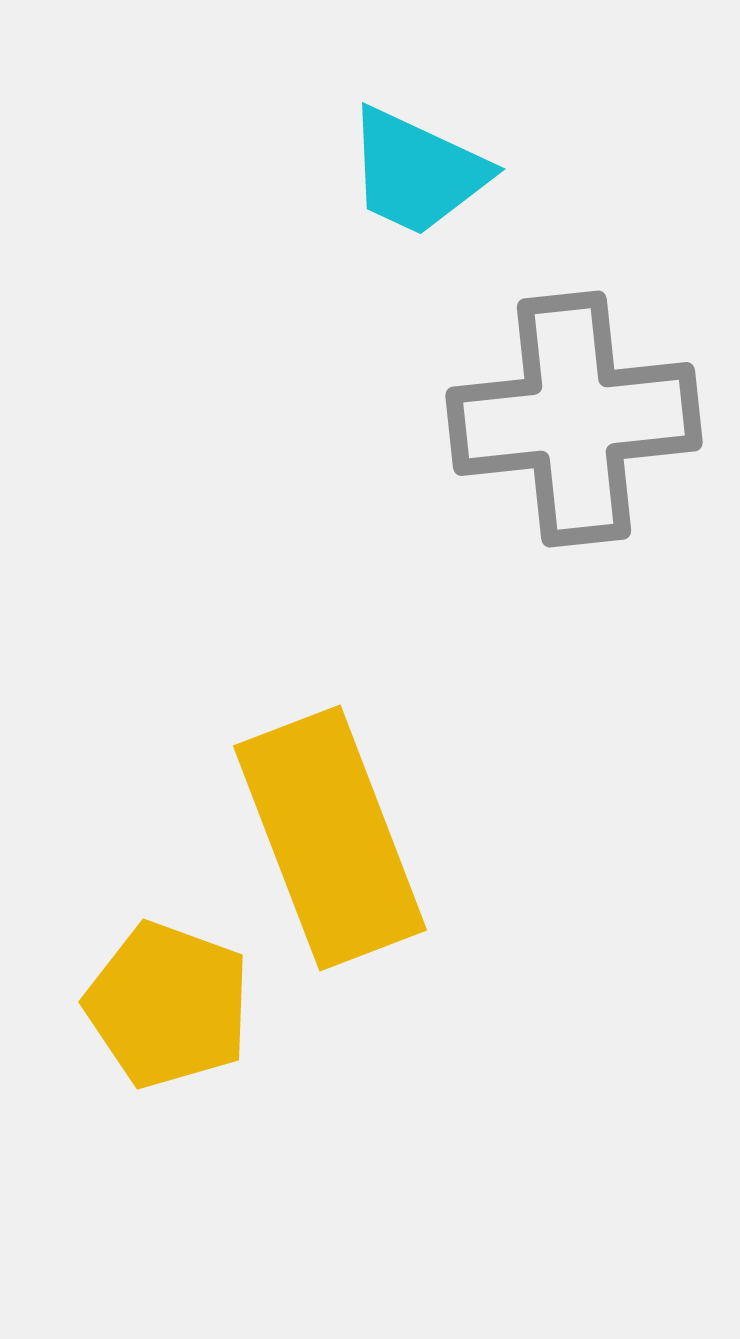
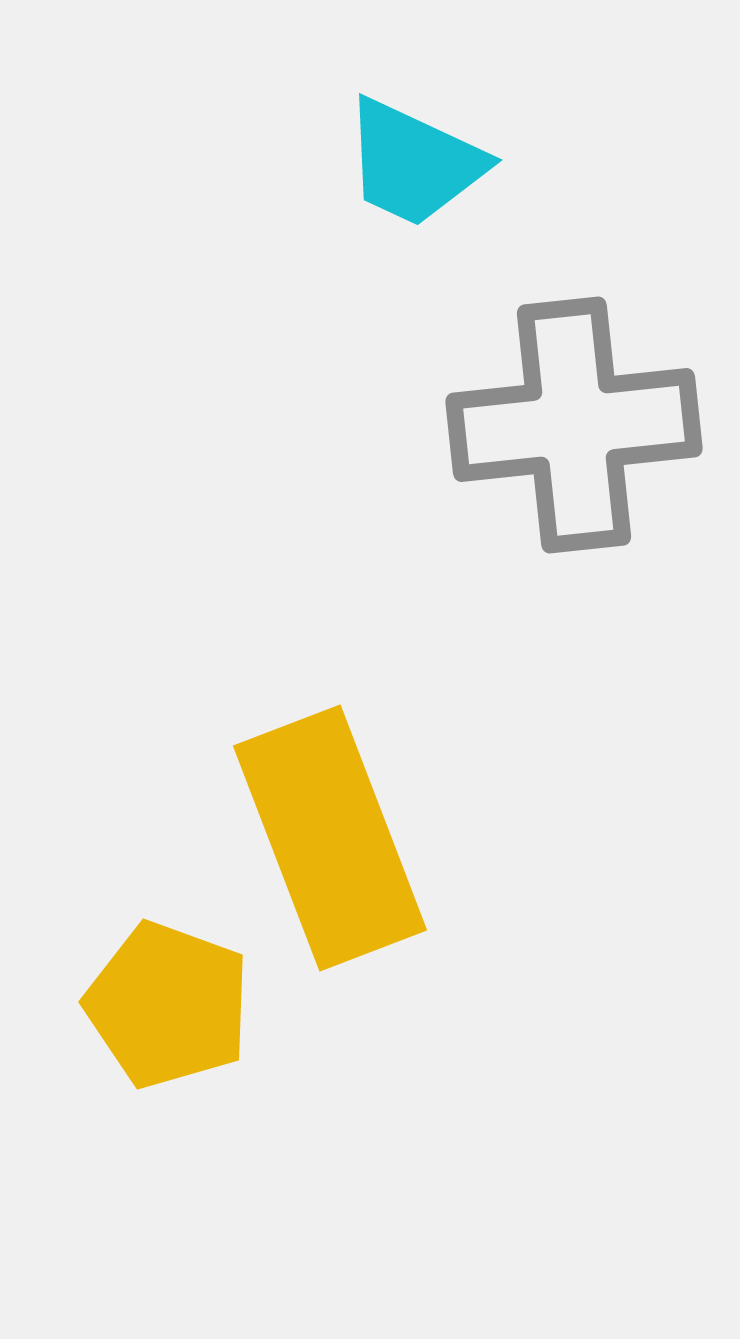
cyan trapezoid: moved 3 px left, 9 px up
gray cross: moved 6 px down
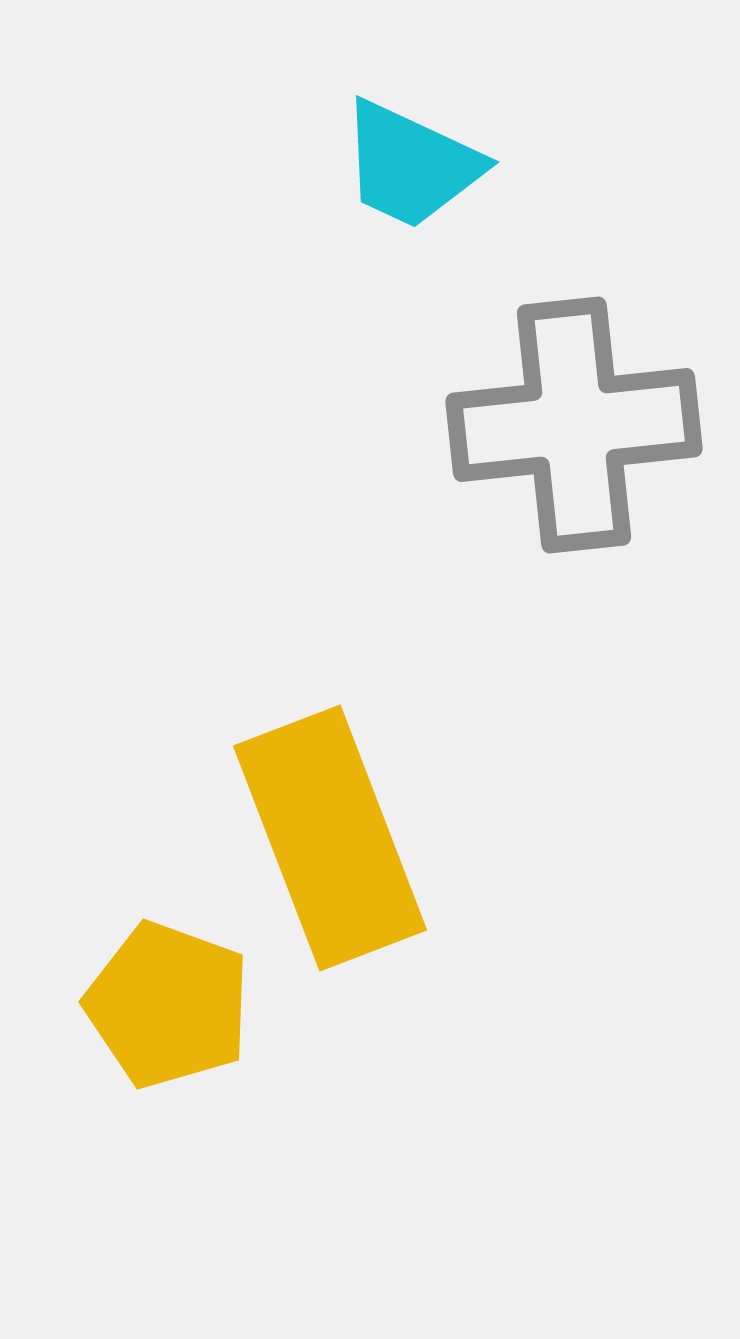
cyan trapezoid: moved 3 px left, 2 px down
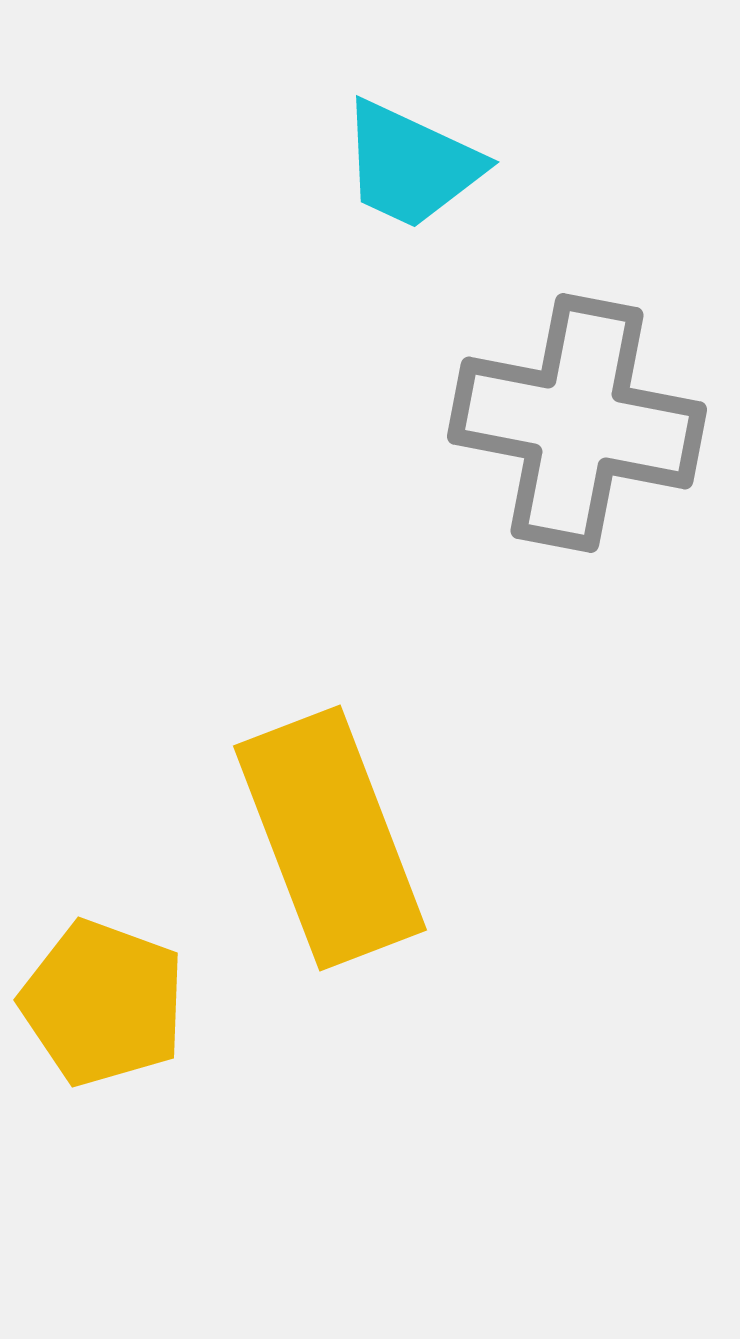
gray cross: moved 3 px right, 2 px up; rotated 17 degrees clockwise
yellow pentagon: moved 65 px left, 2 px up
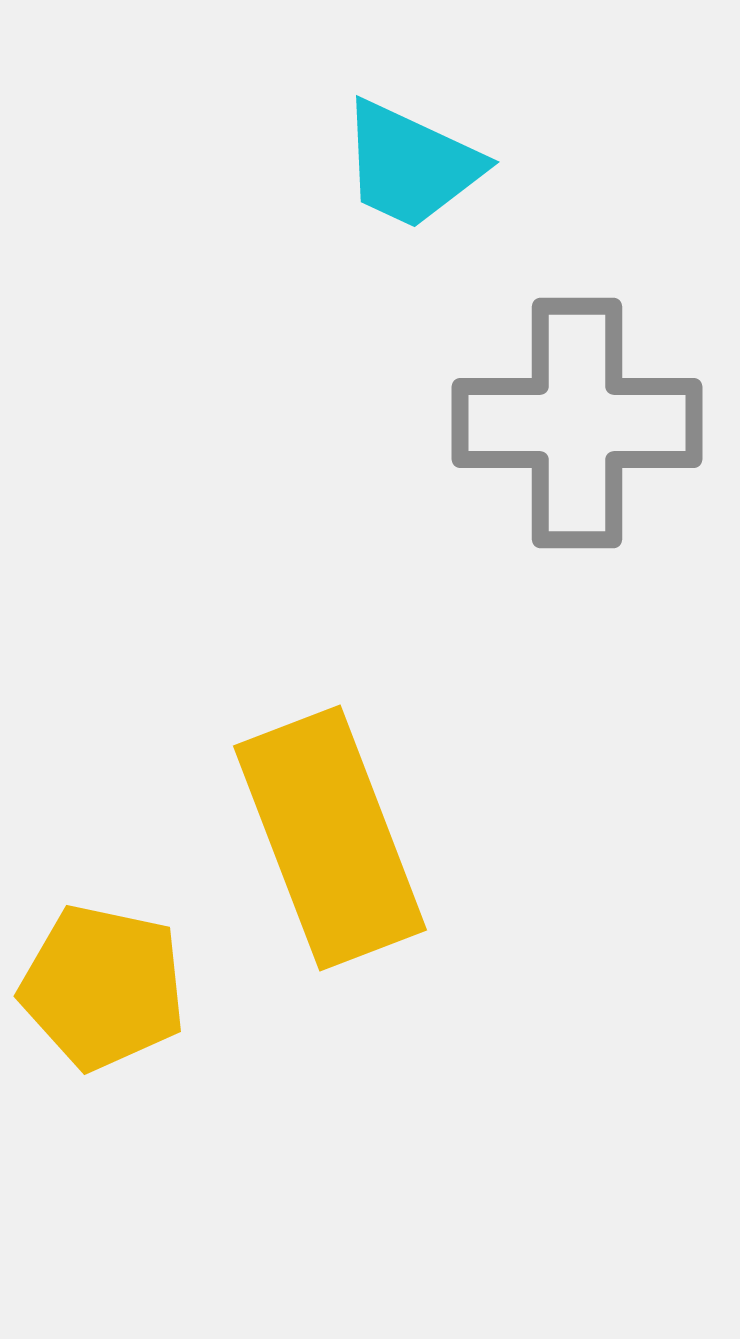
gray cross: rotated 11 degrees counterclockwise
yellow pentagon: moved 16 px up; rotated 8 degrees counterclockwise
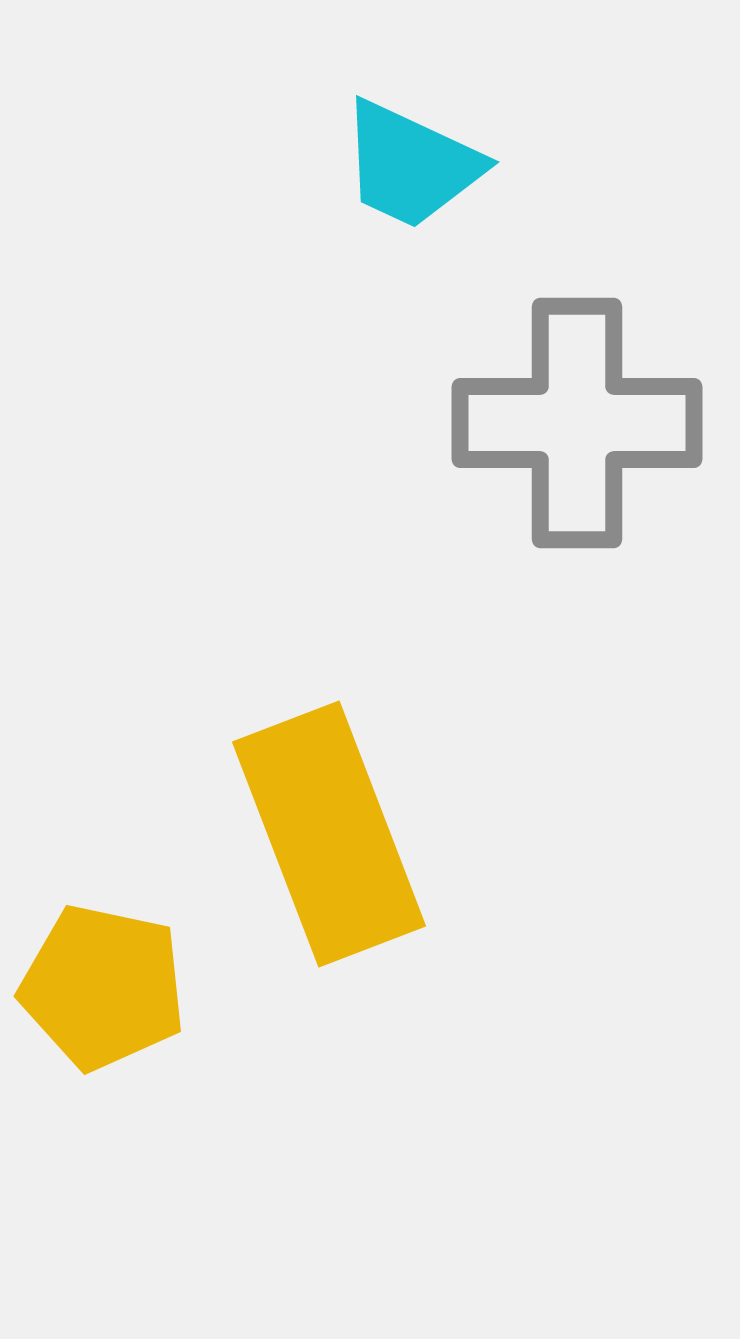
yellow rectangle: moved 1 px left, 4 px up
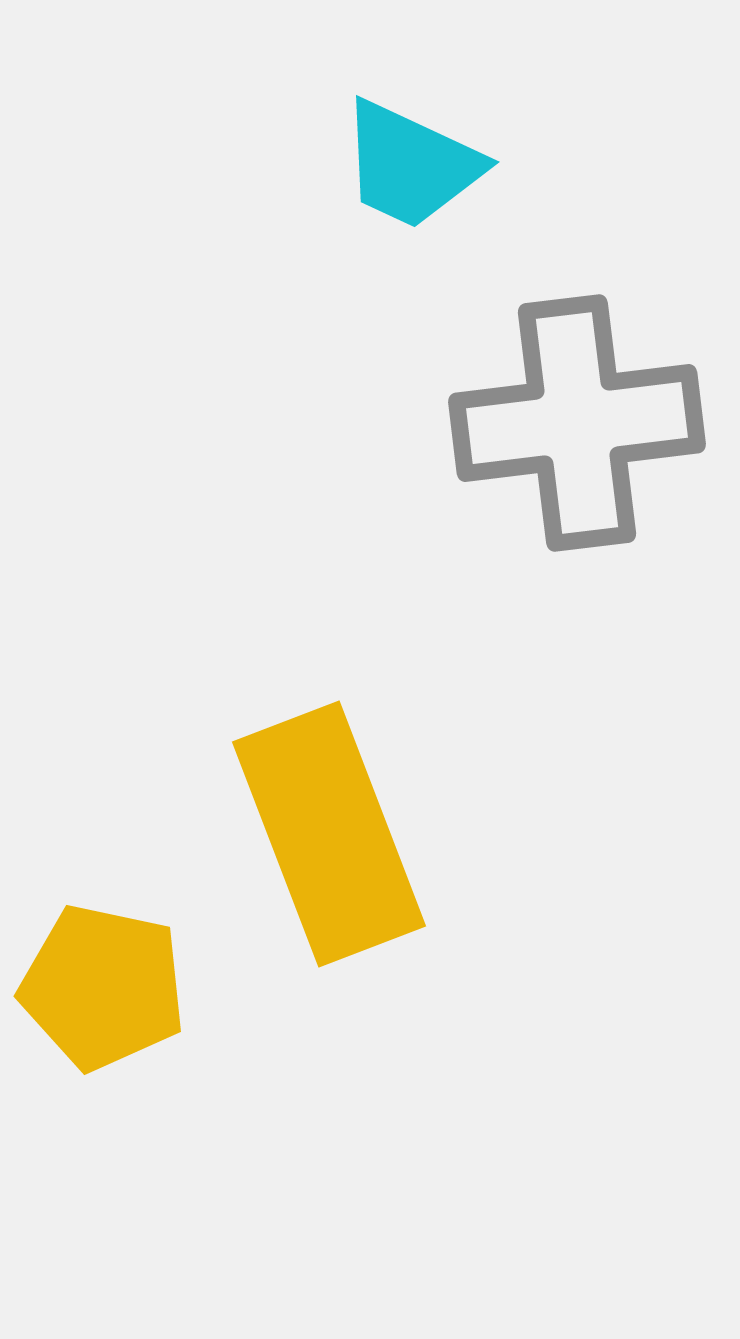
gray cross: rotated 7 degrees counterclockwise
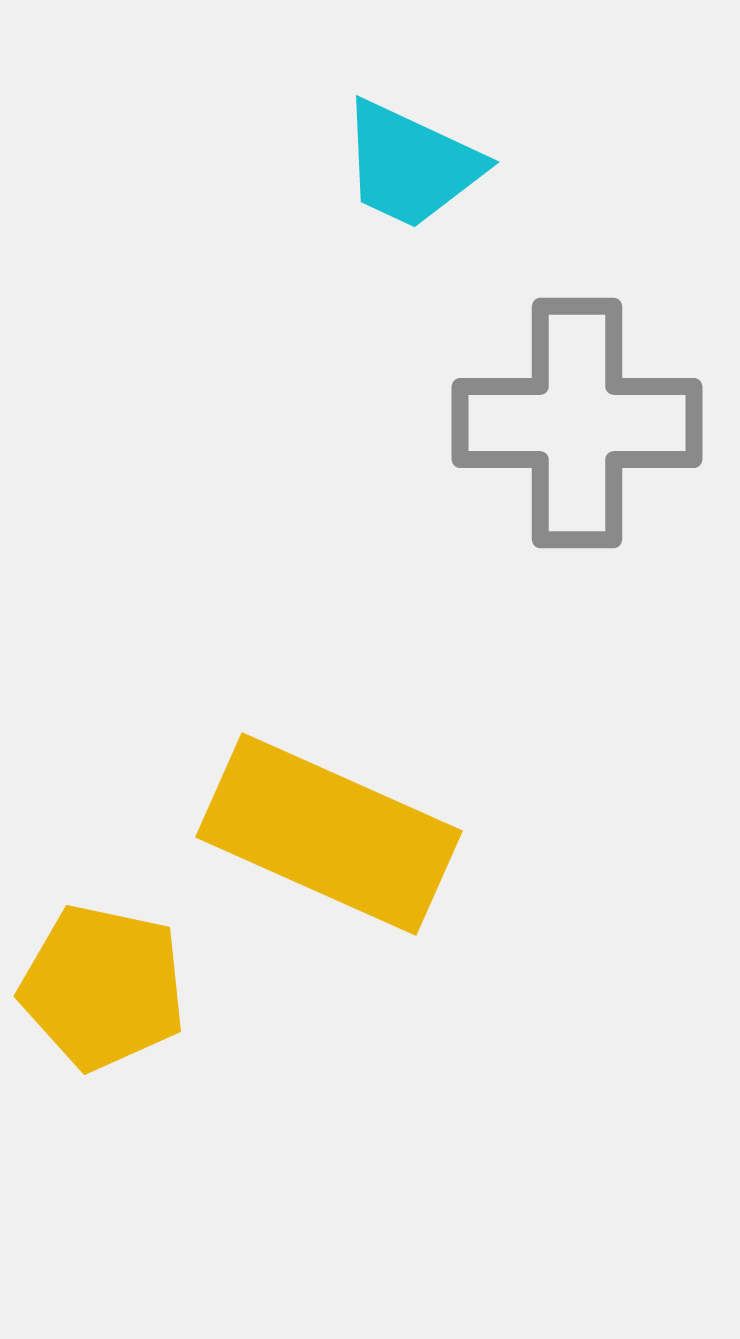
gray cross: rotated 7 degrees clockwise
yellow rectangle: rotated 45 degrees counterclockwise
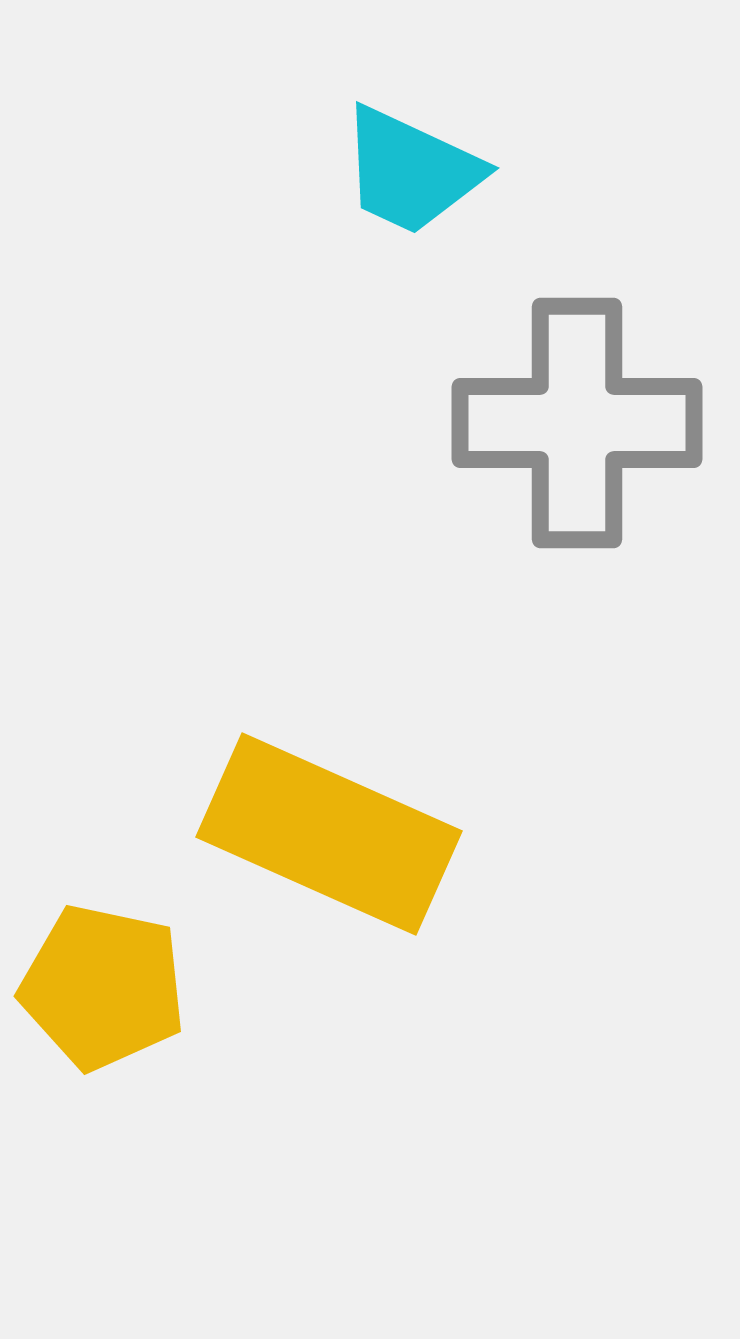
cyan trapezoid: moved 6 px down
